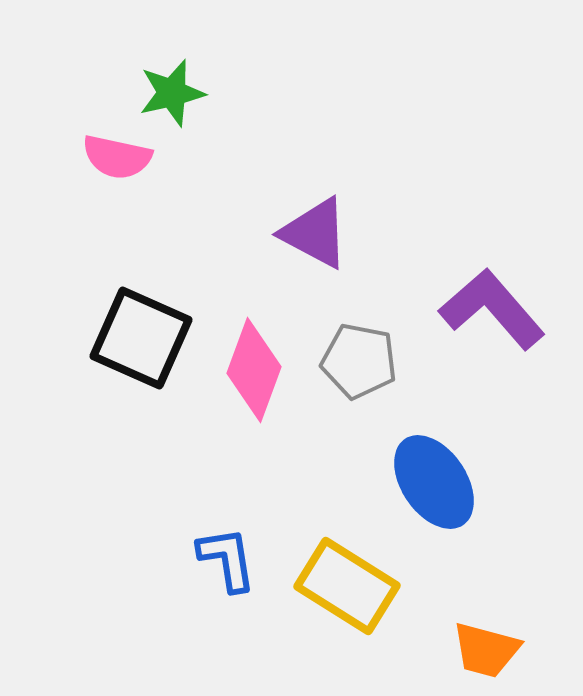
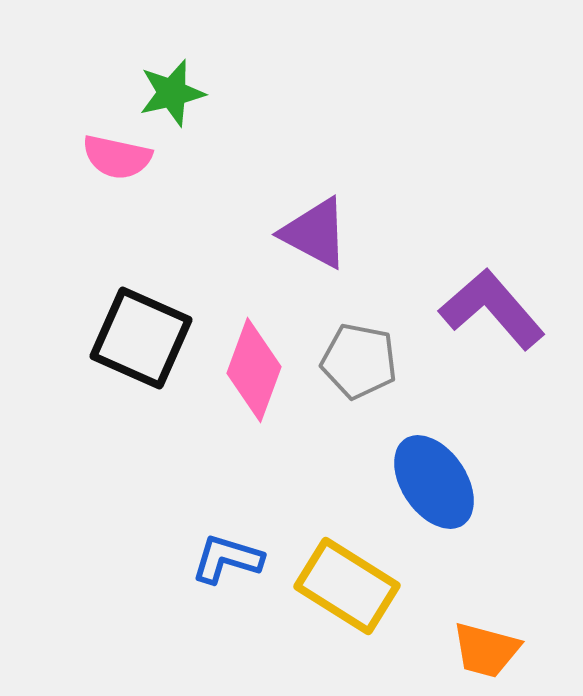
blue L-shape: rotated 64 degrees counterclockwise
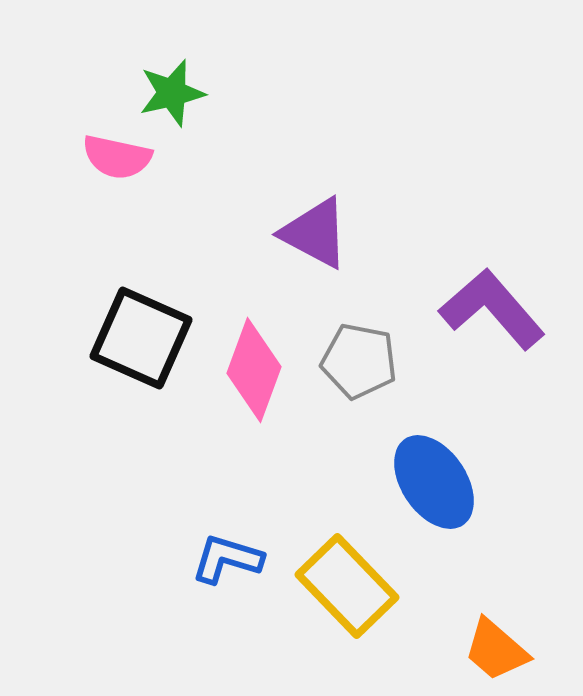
yellow rectangle: rotated 14 degrees clockwise
orange trapezoid: moved 10 px right; rotated 26 degrees clockwise
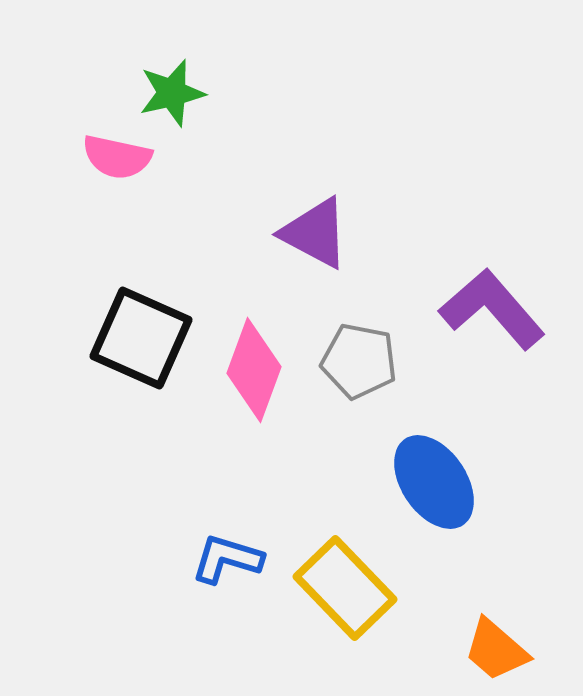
yellow rectangle: moved 2 px left, 2 px down
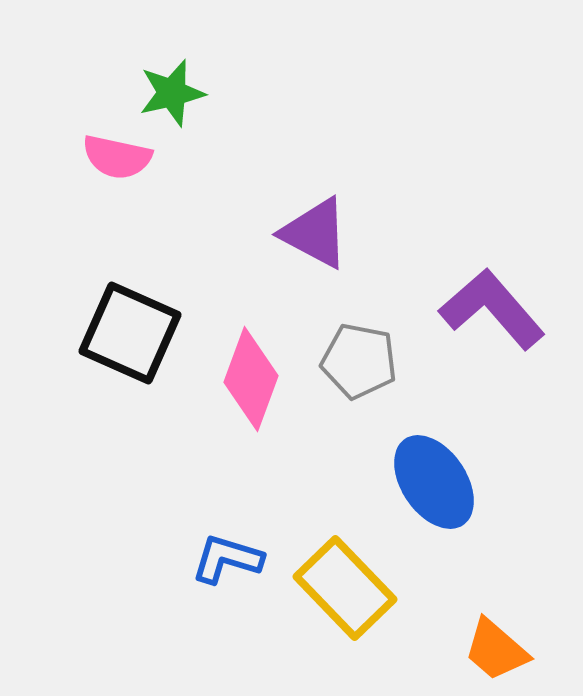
black square: moved 11 px left, 5 px up
pink diamond: moved 3 px left, 9 px down
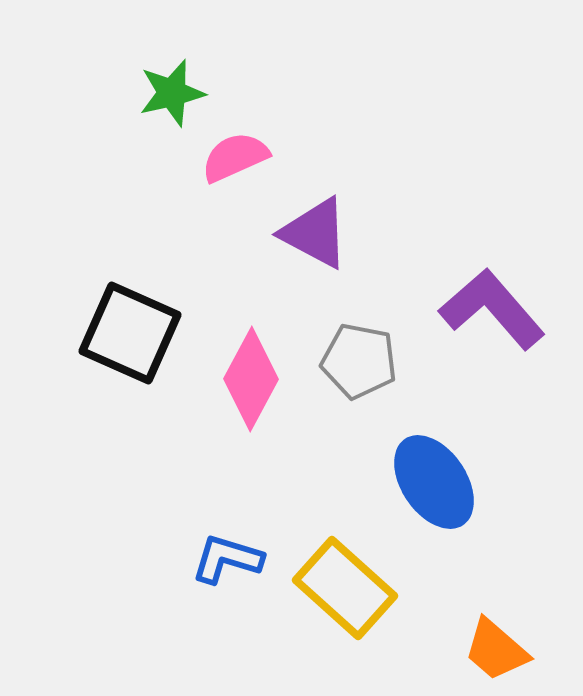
pink semicircle: moved 118 px right; rotated 144 degrees clockwise
pink diamond: rotated 8 degrees clockwise
yellow rectangle: rotated 4 degrees counterclockwise
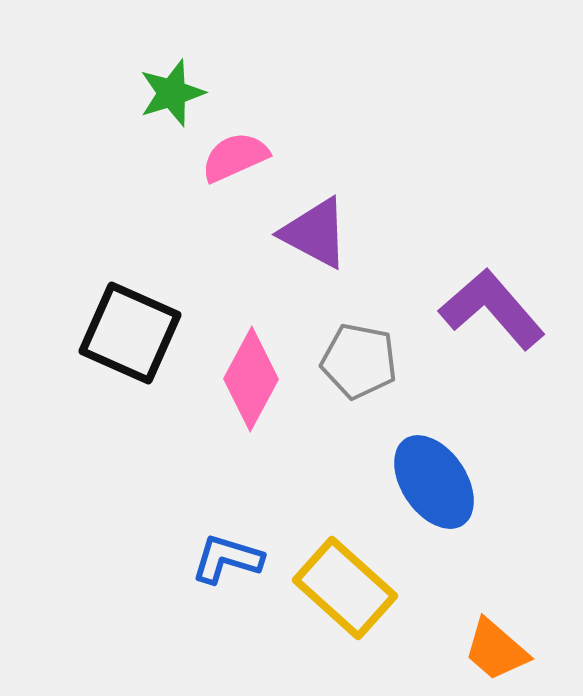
green star: rotated 4 degrees counterclockwise
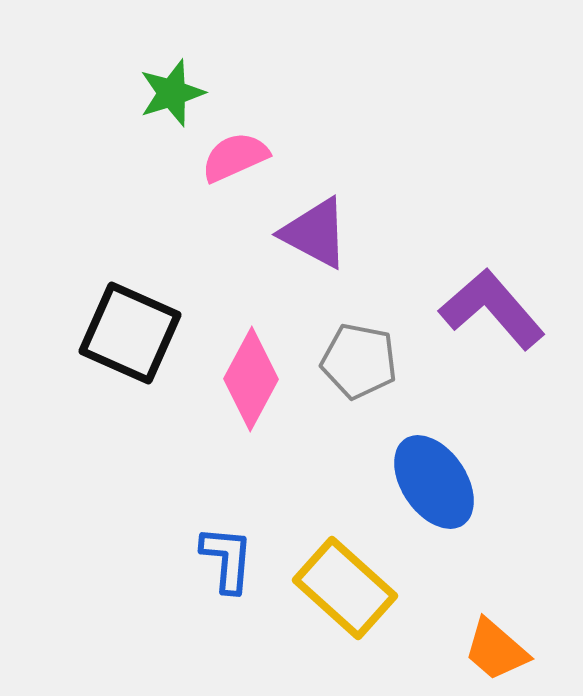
blue L-shape: rotated 78 degrees clockwise
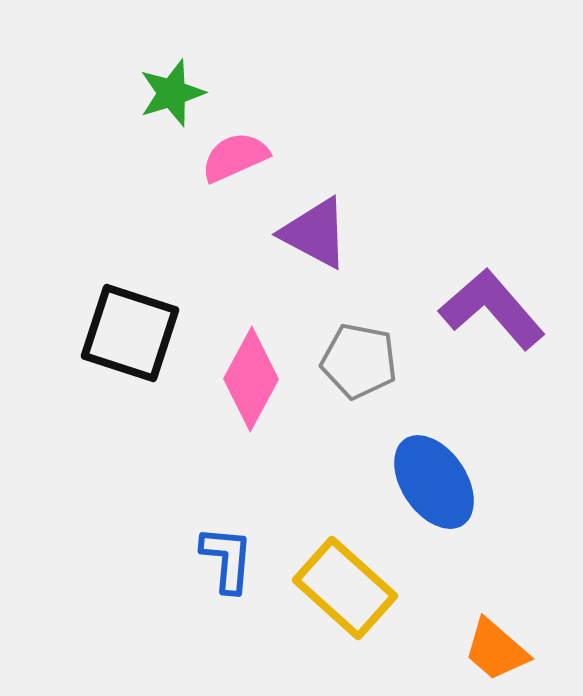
black square: rotated 6 degrees counterclockwise
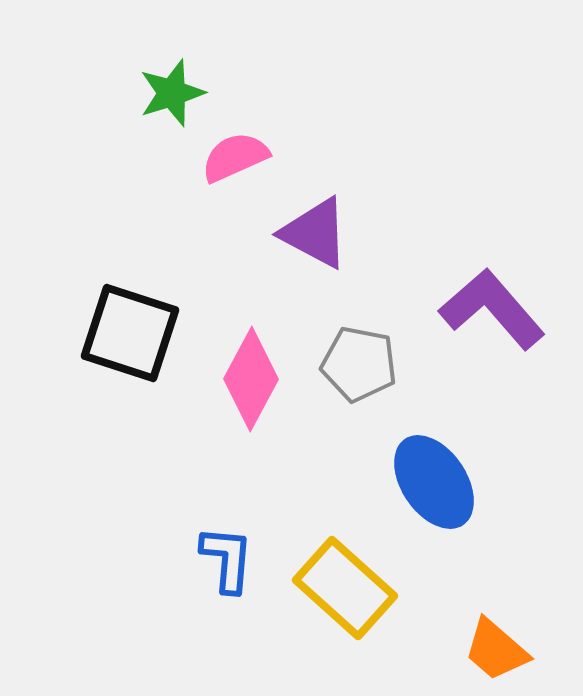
gray pentagon: moved 3 px down
